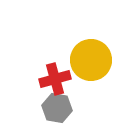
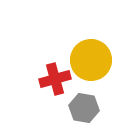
gray hexagon: moved 27 px right
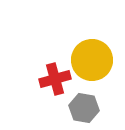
yellow circle: moved 1 px right
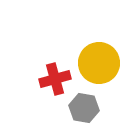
yellow circle: moved 7 px right, 3 px down
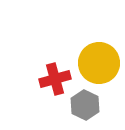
gray hexagon: moved 1 px right, 3 px up; rotated 16 degrees clockwise
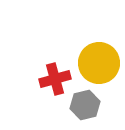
gray hexagon: rotated 20 degrees clockwise
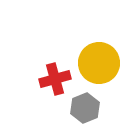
gray hexagon: moved 3 px down; rotated 8 degrees counterclockwise
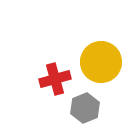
yellow circle: moved 2 px right, 1 px up
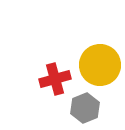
yellow circle: moved 1 px left, 3 px down
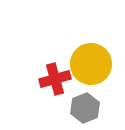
yellow circle: moved 9 px left, 1 px up
